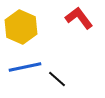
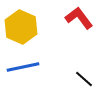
blue line: moved 2 px left
black line: moved 27 px right
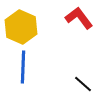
blue line: rotated 76 degrees counterclockwise
black line: moved 1 px left, 5 px down
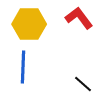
yellow hexagon: moved 8 px right, 3 px up; rotated 24 degrees counterclockwise
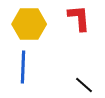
red L-shape: rotated 32 degrees clockwise
black line: moved 1 px right, 1 px down
